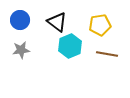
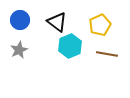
yellow pentagon: rotated 15 degrees counterclockwise
gray star: moved 2 px left; rotated 18 degrees counterclockwise
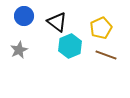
blue circle: moved 4 px right, 4 px up
yellow pentagon: moved 1 px right, 3 px down
brown line: moved 1 px left, 1 px down; rotated 10 degrees clockwise
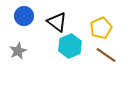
gray star: moved 1 px left, 1 px down
brown line: rotated 15 degrees clockwise
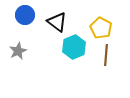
blue circle: moved 1 px right, 1 px up
yellow pentagon: rotated 20 degrees counterclockwise
cyan hexagon: moved 4 px right, 1 px down
brown line: rotated 60 degrees clockwise
